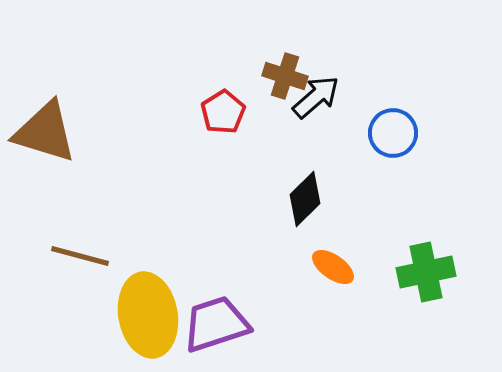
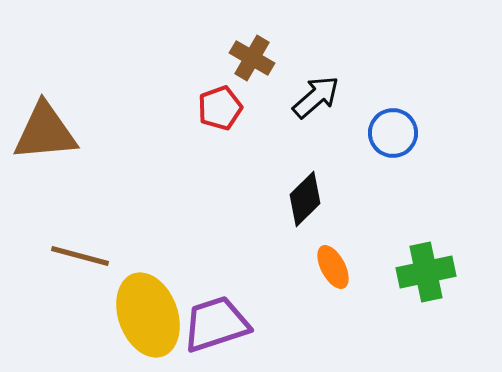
brown cross: moved 33 px left, 18 px up; rotated 12 degrees clockwise
red pentagon: moved 3 px left, 4 px up; rotated 12 degrees clockwise
brown triangle: rotated 22 degrees counterclockwise
orange ellipse: rotated 27 degrees clockwise
yellow ellipse: rotated 10 degrees counterclockwise
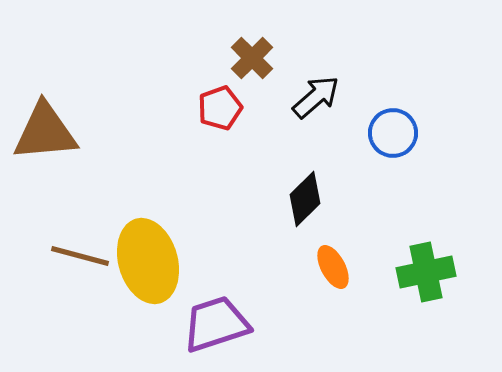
brown cross: rotated 15 degrees clockwise
yellow ellipse: moved 54 px up; rotated 4 degrees clockwise
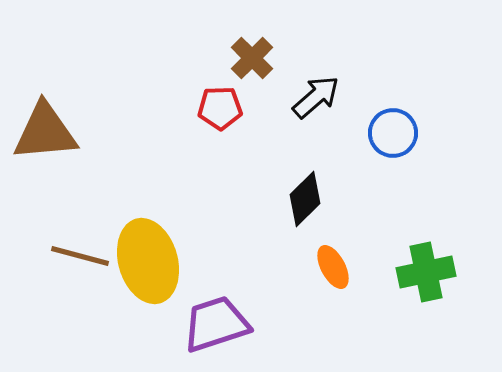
red pentagon: rotated 18 degrees clockwise
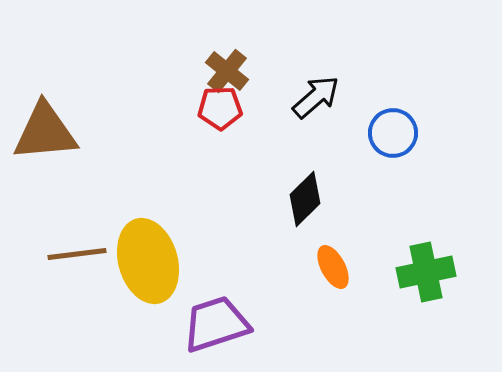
brown cross: moved 25 px left, 13 px down; rotated 6 degrees counterclockwise
brown line: moved 3 px left, 2 px up; rotated 22 degrees counterclockwise
